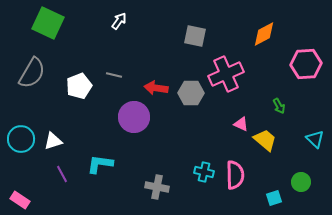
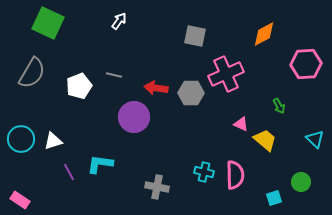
purple line: moved 7 px right, 2 px up
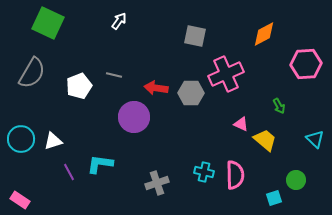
green circle: moved 5 px left, 2 px up
gray cross: moved 4 px up; rotated 30 degrees counterclockwise
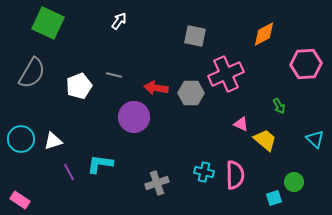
green circle: moved 2 px left, 2 px down
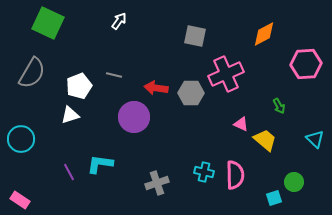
white triangle: moved 17 px right, 26 px up
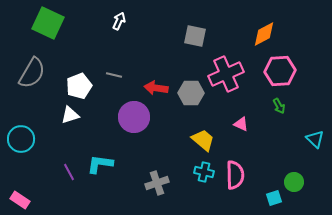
white arrow: rotated 12 degrees counterclockwise
pink hexagon: moved 26 px left, 7 px down
yellow trapezoid: moved 62 px left
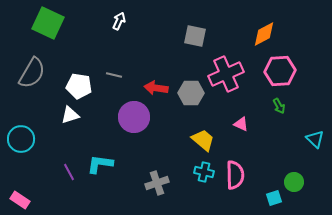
white pentagon: rotated 30 degrees clockwise
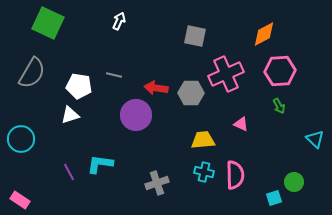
purple circle: moved 2 px right, 2 px up
yellow trapezoid: rotated 45 degrees counterclockwise
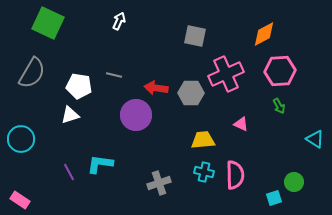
cyan triangle: rotated 12 degrees counterclockwise
gray cross: moved 2 px right
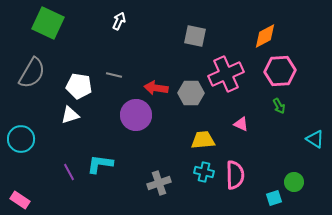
orange diamond: moved 1 px right, 2 px down
